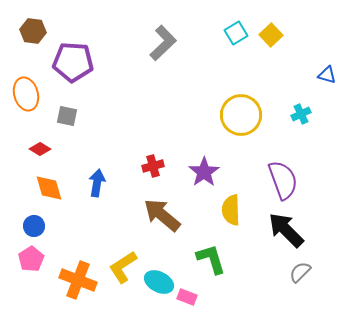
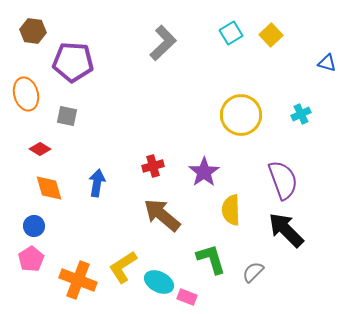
cyan square: moved 5 px left
blue triangle: moved 12 px up
gray semicircle: moved 47 px left
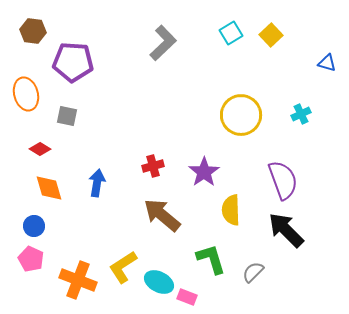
pink pentagon: rotated 15 degrees counterclockwise
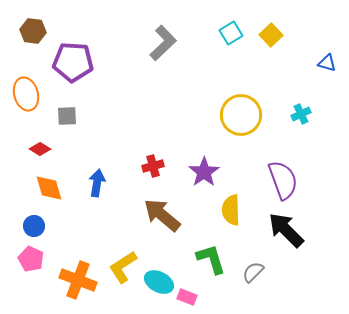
gray square: rotated 15 degrees counterclockwise
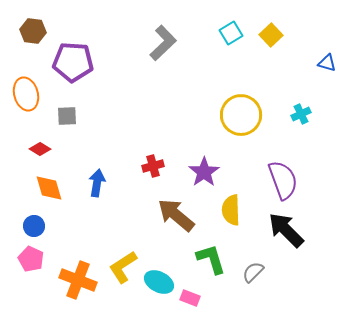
brown arrow: moved 14 px right
pink rectangle: moved 3 px right, 1 px down
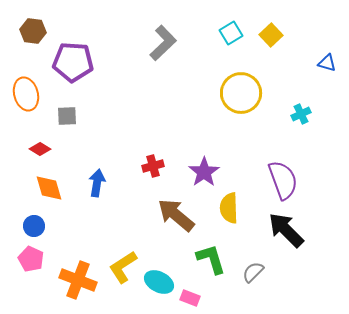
yellow circle: moved 22 px up
yellow semicircle: moved 2 px left, 2 px up
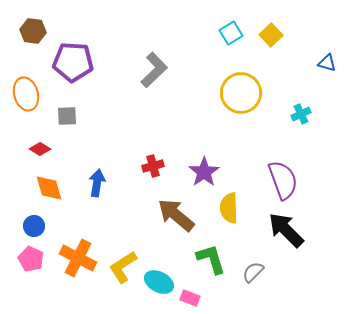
gray L-shape: moved 9 px left, 27 px down
orange cross: moved 22 px up; rotated 6 degrees clockwise
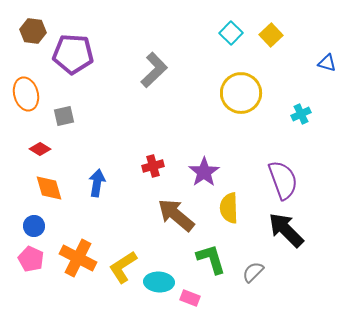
cyan square: rotated 15 degrees counterclockwise
purple pentagon: moved 8 px up
gray square: moved 3 px left; rotated 10 degrees counterclockwise
cyan ellipse: rotated 24 degrees counterclockwise
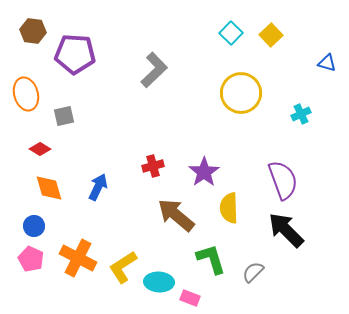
purple pentagon: moved 2 px right
blue arrow: moved 1 px right, 4 px down; rotated 16 degrees clockwise
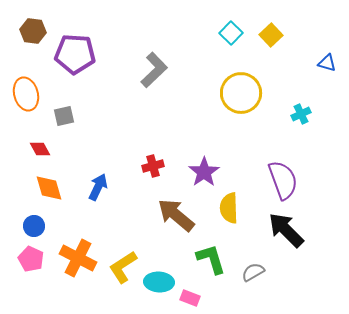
red diamond: rotated 30 degrees clockwise
gray semicircle: rotated 15 degrees clockwise
